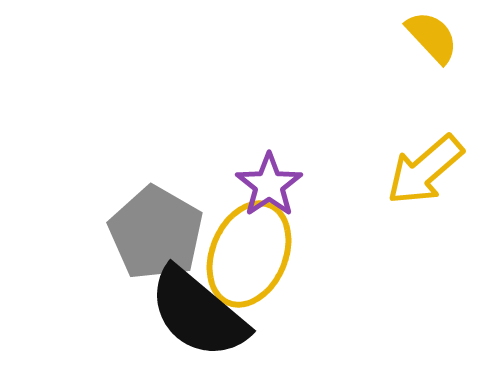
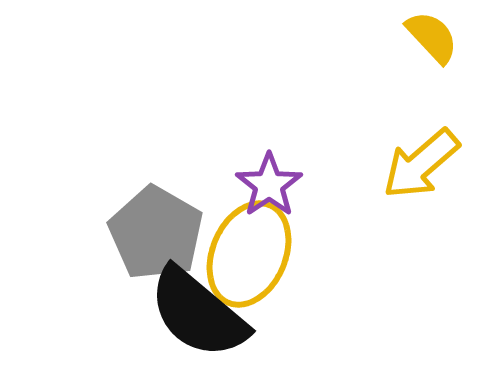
yellow arrow: moved 4 px left, 6 px up
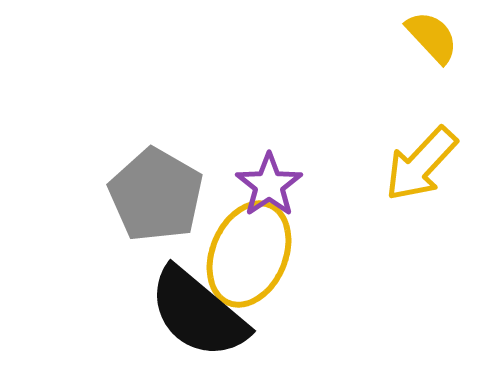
yellow arrow: rotated 6 degrees counterclockwise
gray pentagon: moved 38 px up
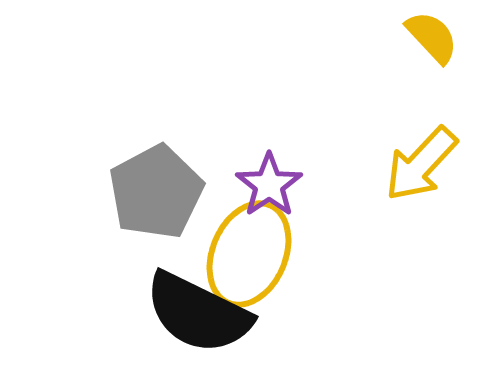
gray pentagon: moved 3 px up; rotated 14 degrees clockwise
black semicircle: rotated 14 degrees counterclockwise
